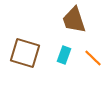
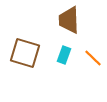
brown trapezoid: moved 5 px left; rotated 16 degrees clockwise
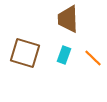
brown trapezoid: moved 1 px left, 1 px up
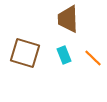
cyan rectangle: rotated 42 degrees counterclockwise
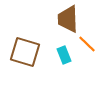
brown square: moved 1 px up
orange line: moved 6 px left, 14 px up
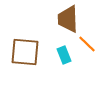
brown square: rotated 12 degrees counterclockwise
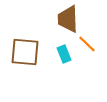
cyan rectangle: moved 1 px up
